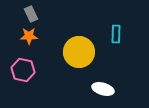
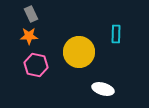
pink hexagon: moved 13 px right, 5 px up
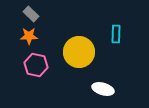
gray rectangle: rotated 21 degrees counterclockwise
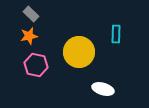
orange star: rotated 12 degrees counterclockwise
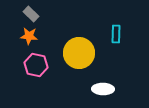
orange star: rotated 18 degrees clockwise
yellow circle: moved 1 px down
white ellipse: rotated 15 degrees counterclockwise
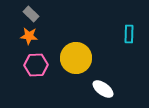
cyan rectangle: moved 13 px right
yellow circle: moved 3 px left, 5 px down
pink hexagon: rotated 15 degrees counterclockwise
white ellipse: rotated 35 degrees clockwise
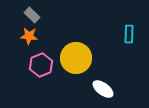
gray rectangle: moved 1 px right, 1 px down
pink hexagon: moved 5 px right; rotated 20 degrees counterclockwise
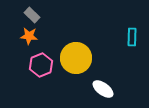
cyan rectangle: moved 3 px right, 3 px down
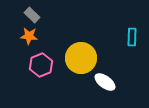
yellow circle: moved 5 px right
white ellipse: moved 2 px right, 7 px up
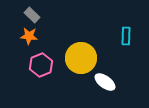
cyan rectangle: moved 6 px left, 1 px up
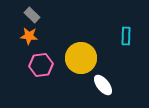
pink hexagon: rotated 15 degrees clockwise
white ellipse: moved 2 px left, 3 px down; rotated 15 degrees clockwise
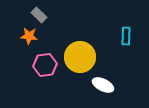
gray rectangle: moved 7 px right
yellow circle: moved 1 px left, 1 px up
pink hexagon: moved 4 px right
white ellipse: rotated 25 degrees counterclockwise
